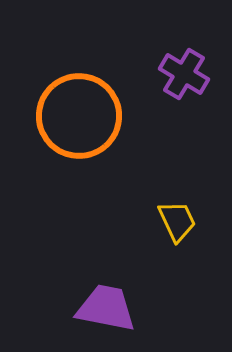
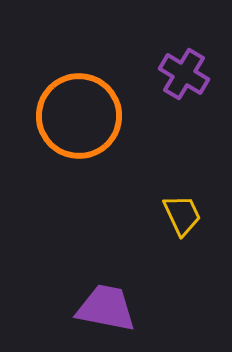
yellow trapezoid: moved 5 px right, 6 px up
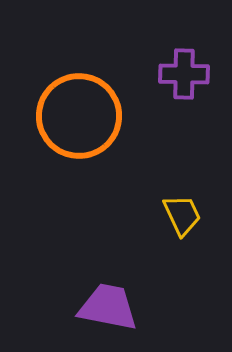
purple cross: rotated 30 degrees counterclockwise
purple trapezoid: moved 2 px right, 1 px up
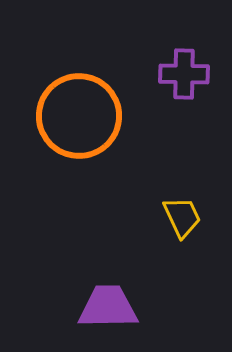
yellow trapezoid: moved 2 px down
purple trapezoid: rotated 12 degrees counterclockwise
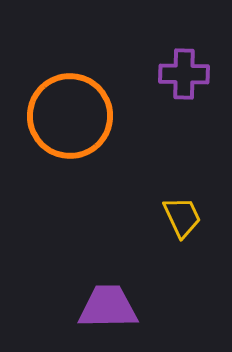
orange circle: moved 9 px left
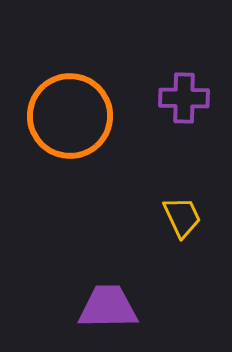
purple cross: moved 24 px down
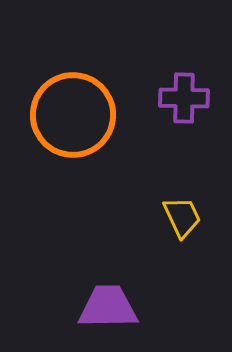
orange circle: moved 3 px right, 1 px up
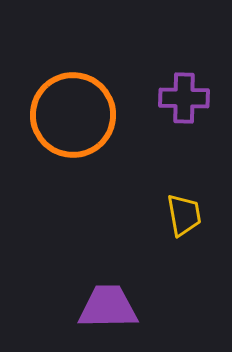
yellow trapezoid: moved 2 px right, 2 px up; rotated 15 degrees clockwise
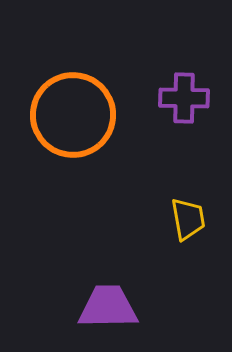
yellow trapezoid: moved 4 px right, 4 px down
